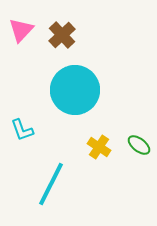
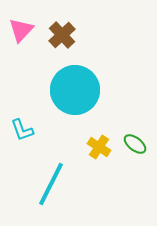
green ellipse: moved 4 px left, 1 px up
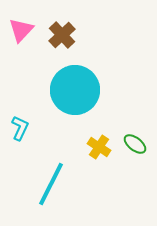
cyan L-shape: moved 2 px left, 2 px up; rotated 135 degrees counterclockwise
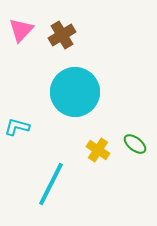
brown cross: rotated 12 degrees clockwise
cyan circle: moved 2 px down
cyan L-shape: moved 3 px left, 1 px up; rotated 100 degrees counterclockwise
yellow cross: moved 1 px left, 3 px down
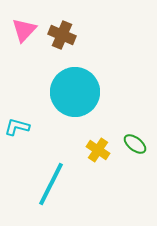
pink triangle: moved 3 px right
brown cross: rotated 36 degrees counterclockwise
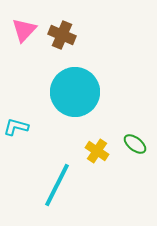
cyan L-shape: moved 1 px left
yellow cross: moved 1 px left, 1 px down
cyan line: moved 6 px right, 1 px down
